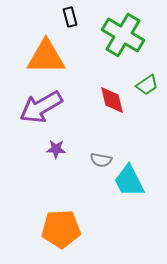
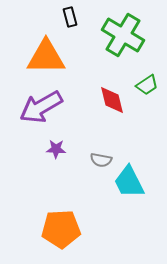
cyan trapezoid: moved 1 px down
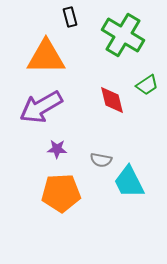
purple star: moved 1 px right
orange pentagon: moved 36 px up
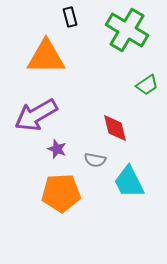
green cross: moved 4 px right, 5 px up
red diamond: moved 3 px right, 28 px down
purple arrow: moved 5 px left, 8 px down
purple star: rotated 18 degrees clockwise
gray semicircle: moved 6 px left
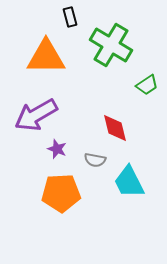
green cross: moved 16 px left, 15 px down
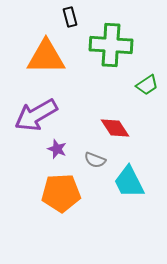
green cross: rotated 27 degrees counterclockwise
red diamond: rotated 20 degrees counterclockwise
gray semicircle: rotated 10 degrees clockwise
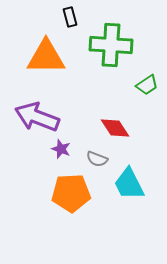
purple arrow: moved 1 px right, 2 px down; rotated 51 degrees clockwise
purple star: moved 4 px right
gray semicircle: moved 2 px right, 1 px up
cyan trapezoid: moved 2 px down
orange pentagon: moved 10 px right
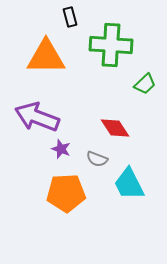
green trapezoid: moved 2 px left, 1 px up; rotated 10 degrees counterclockwise
orange pentagon: moved 5 px left
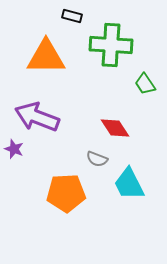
black rectangle: moved 2 px right, 1 px up; rotated 60 degrees counterclockwise
green trapezoid: rotated 100 degrees clockwise
purple star: moved 47 px left
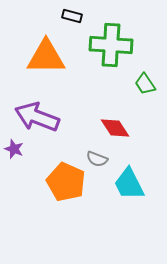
orange pentagon: moved 11 px up; rotated 27 degrees clockwise
